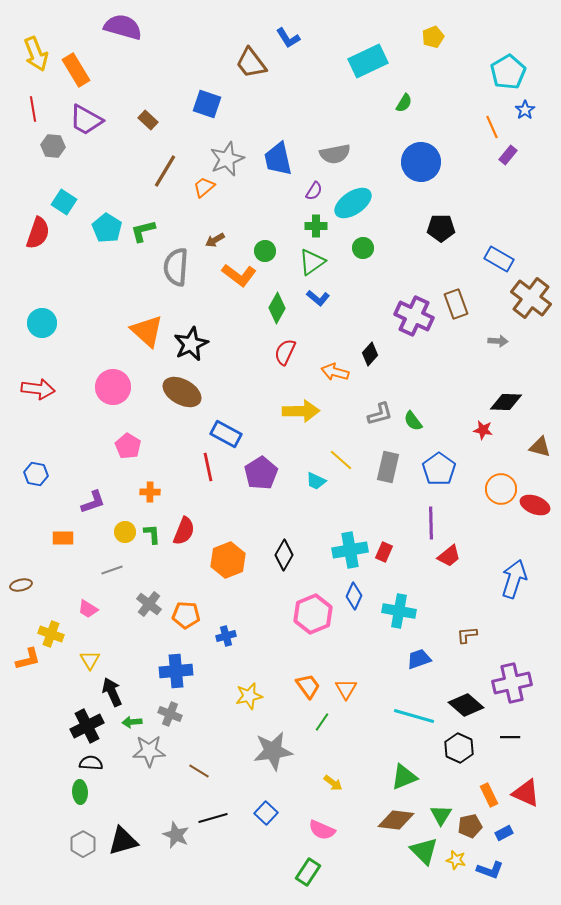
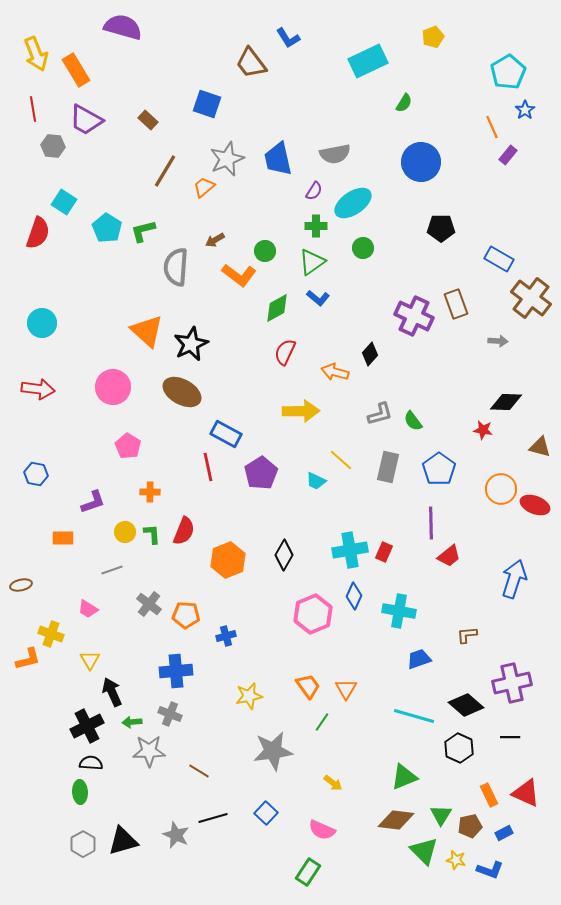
green diamond at (277, 308): rotated 32 degrees clockwise
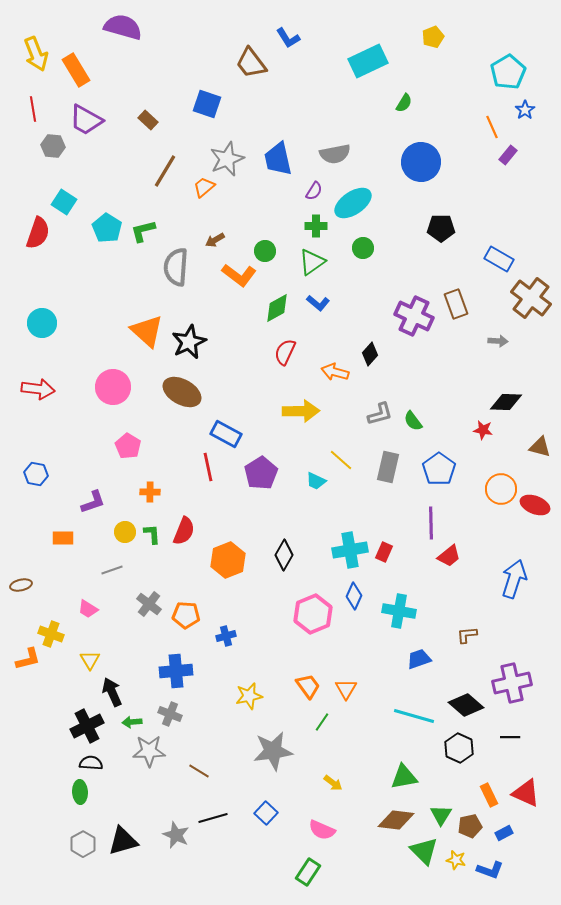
blue L-shape at (318, 298): moved 5 px down
black star at (191, 344): moved 2 px left, 2 px up
green triangle at (404, 777): rotated 12 degrees clockwise
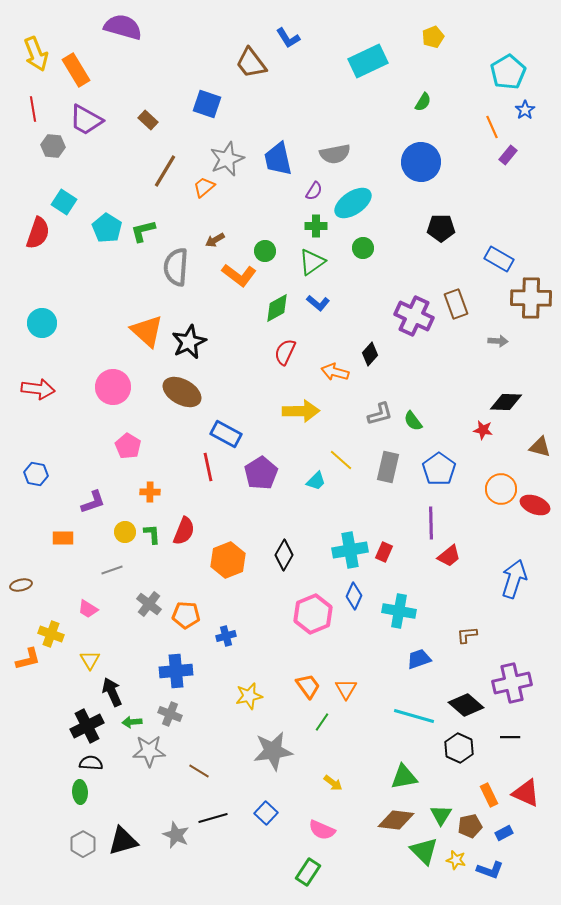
green semicircle at (404, 103): moved 19 px right, 1 px up
brown cross at (531, 298): rotated 36 degrees counterclockwise
cyan trapezoid at (316, 481): rotated 70 degrees counterclockwise
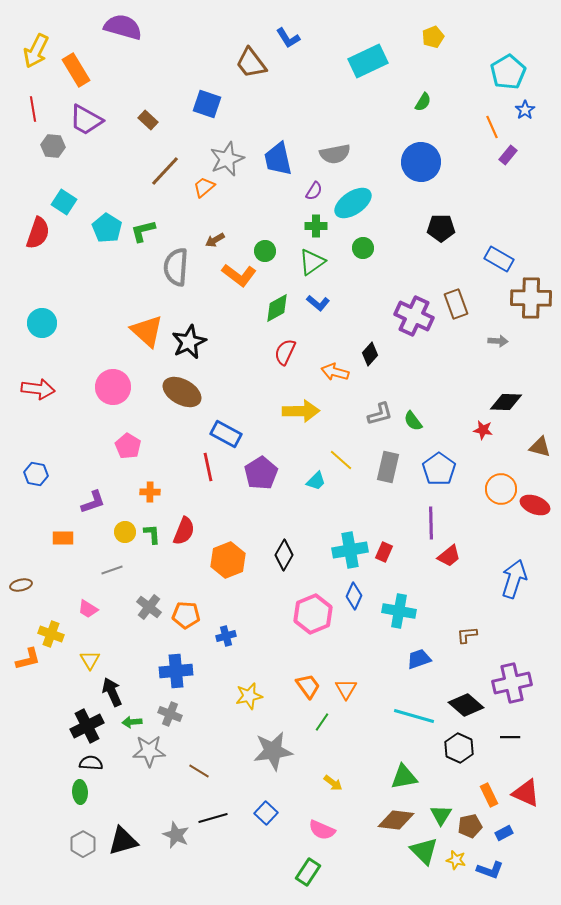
yellow arrow at (36, 54): moved 3 px up; rotated 48 degrees clockwise
brown line at (165, 171): rotated 12 degrees clockwise
gray cross at (149, 604): moved 3 px down
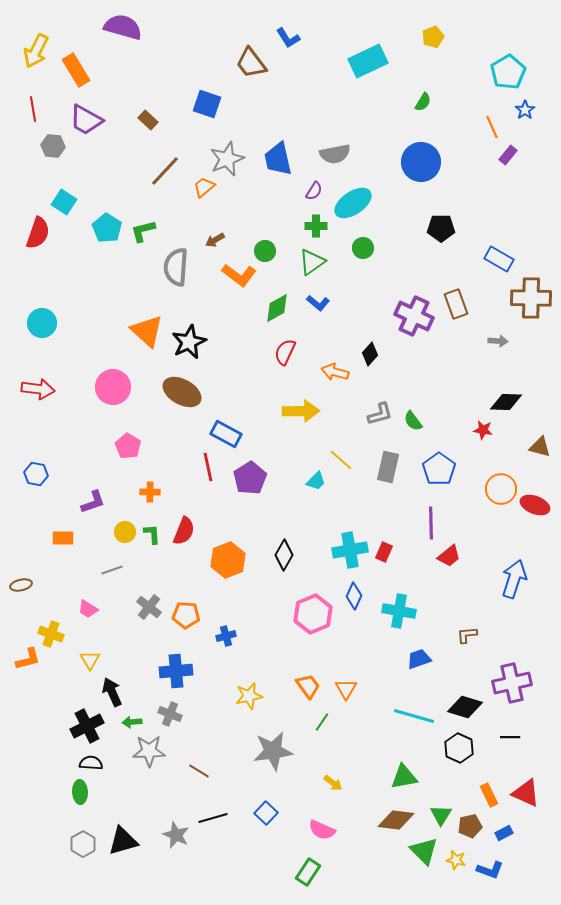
purple pentagon at (261, 473): moved 11 px left, 5 px down
black diamond at (466, 705): moved 1 px left, 2 px down; rotated 24 degrees counterclockwise
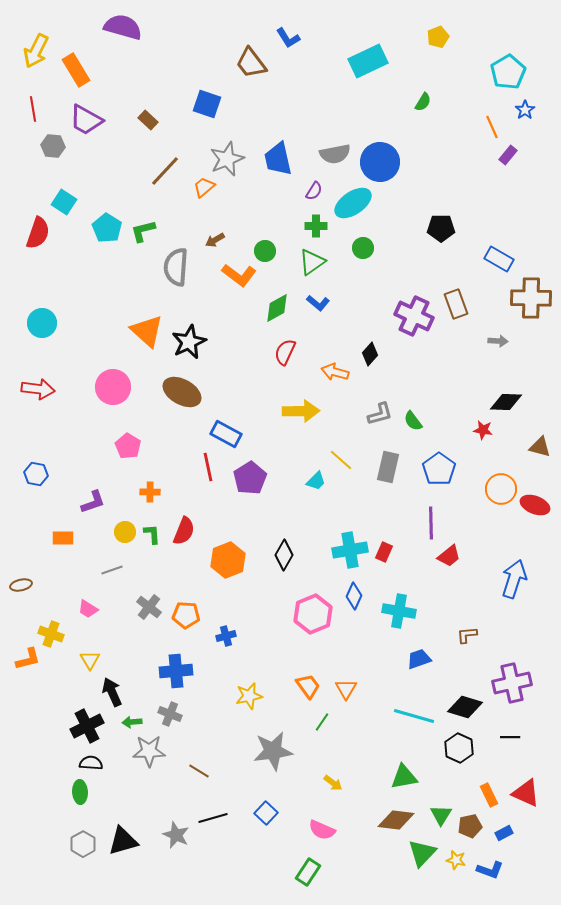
yellow pentagon at (433, 37): moved 5 px right
blue circle at (421, 162): moved 41 px left
green triangle at (424, 851): moved 2 px left, 2 px down; rotated 28 degrees clockwise
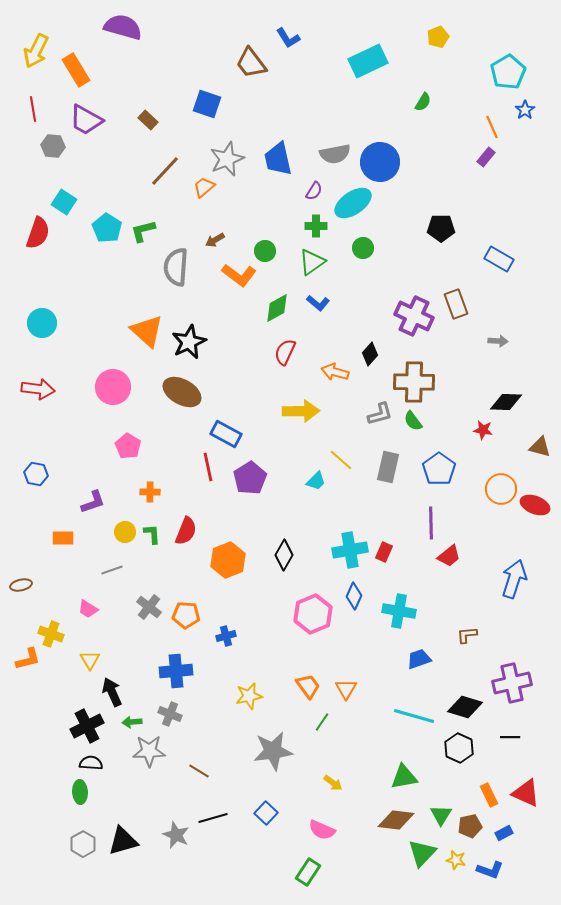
purple rectangle at (508, 155): moved 22 px left, 2 px down
brown cross at (531, 298): moved 117 px left, 84 px down
red semicircle at (184, 531): moved 2 px right
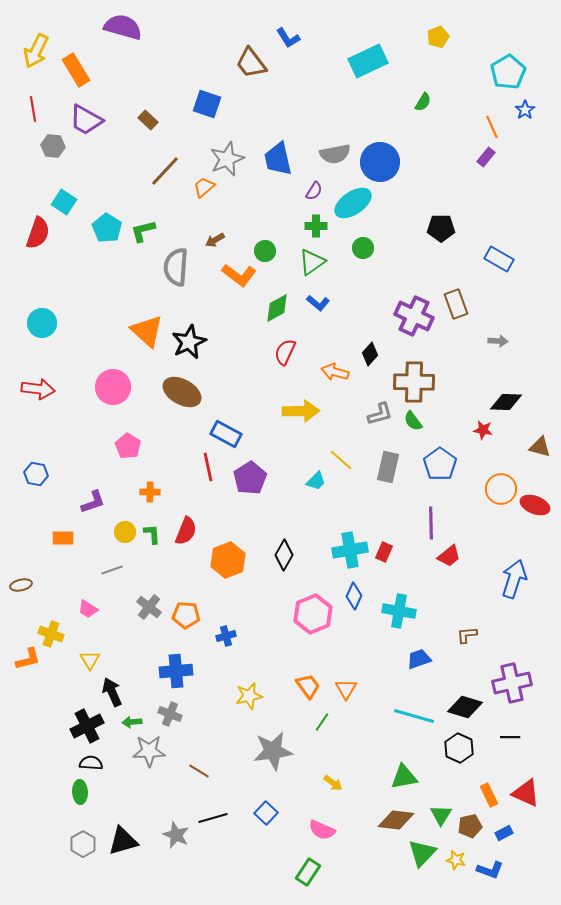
blue pentagon at (439, 469): moved 1 px right, 5 px up
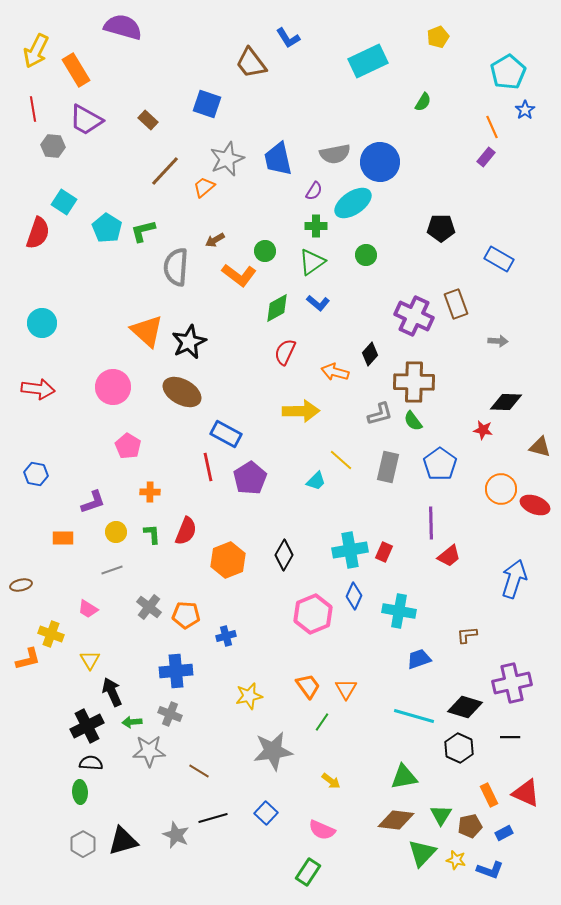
green circle at (363, 248): moved 3 px right, 7 px down
yellow circle at (125, 532): moved 9 px left
yellow arrow at (333, 783): moved 2 px left, 2 px up
